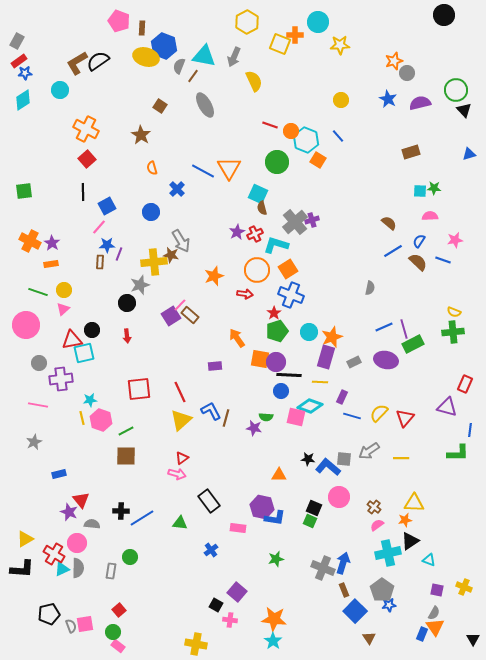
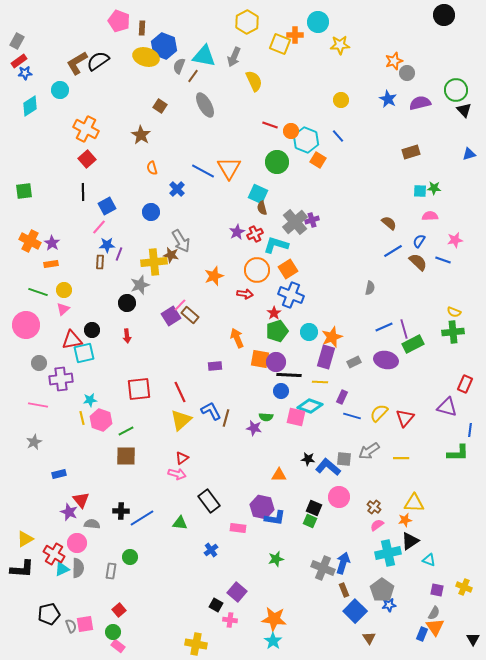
cyan diamond at (23, 100): moved 7 px right, 6 px down
orange arrow at (237, 338): rotated 12 degrees clockwise
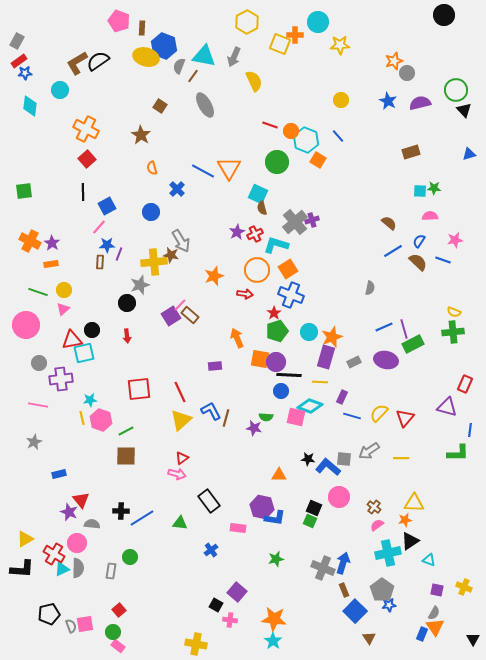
blue star at (388, 99): moved 2 px down
cyan diamond at (30, 106): rotated 50 degrees counterclockwise
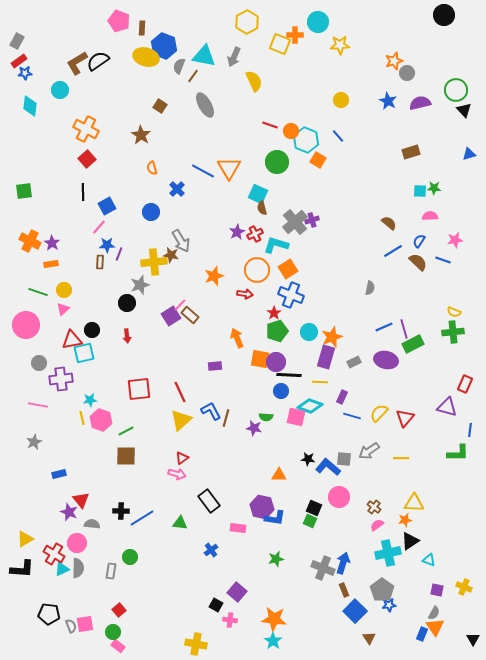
black pentagon at (49, 614): rotated 20 degrees clockwise
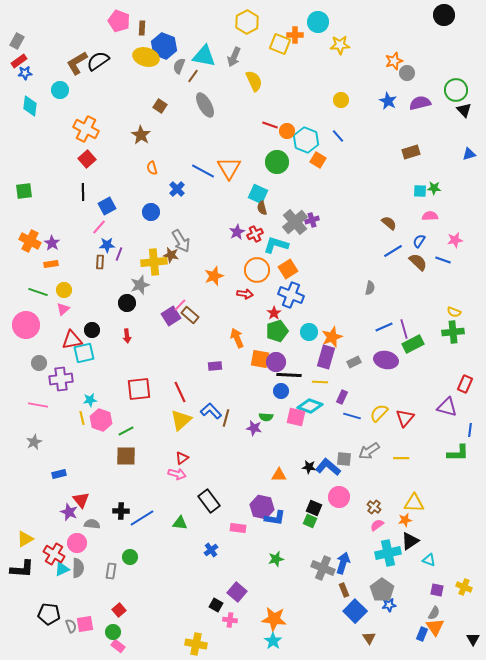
orange circle at (291, 131): moved 4 px left
blue L-shape at (211, 411): rotated 15 degrees counterclockwise
black star at (308, 459): moved 1 px right, 8 px down
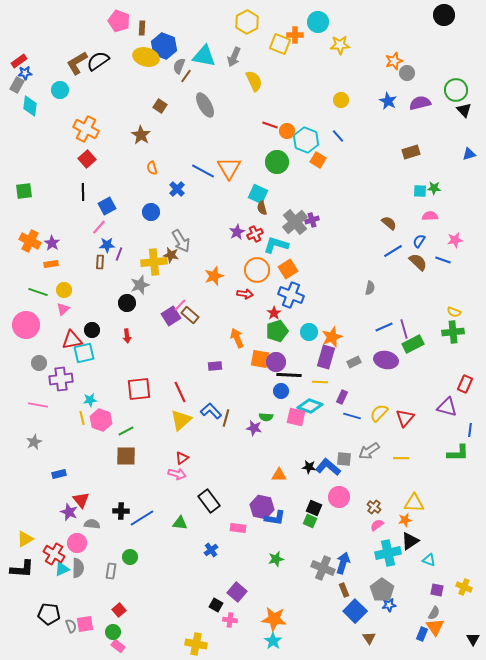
gray rectangle at (17, 41): moved 44 px down
brown line at (193, 76): moved 7 px left
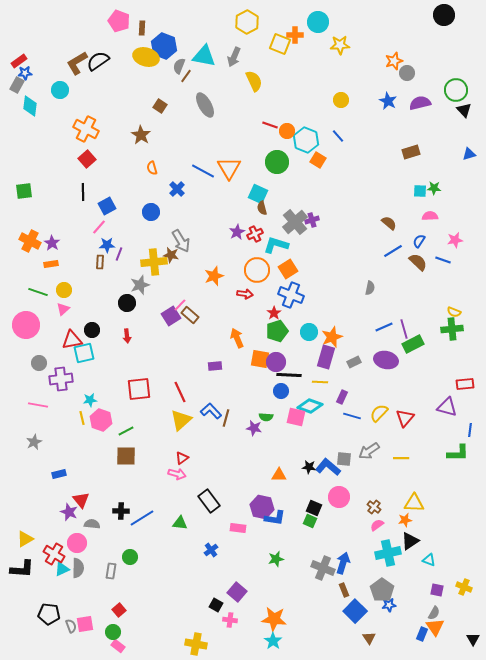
green cross at (453, 332): moved 1 px left, 3 px up
red rectangle at (465, 384): rotated 60 degrees clockwise
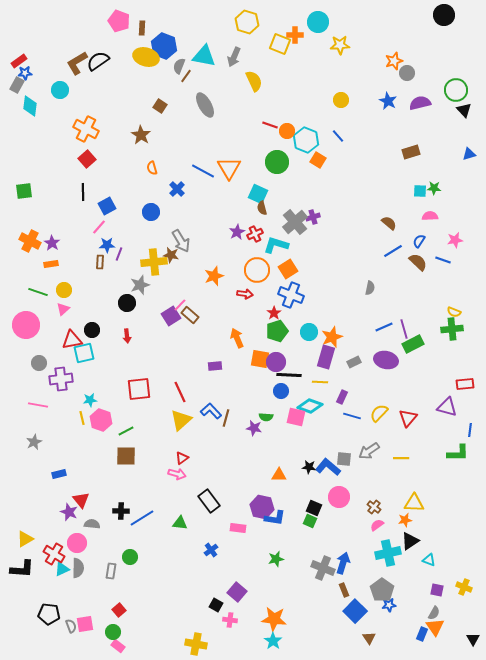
yellow hexagon at (247, 22): rotated 15 degrees counterclockwise
purple cross at (312, 220): moved 1 px right, 3 px up
red triangle at (405, 418): moved 3 px right
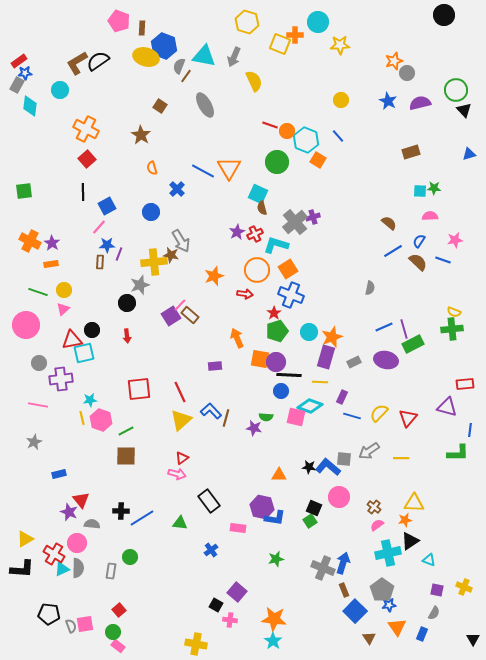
green square at (310, 521): rotated 32 degrees clockwise
orange triangle at (435, 627): moved 38 px left
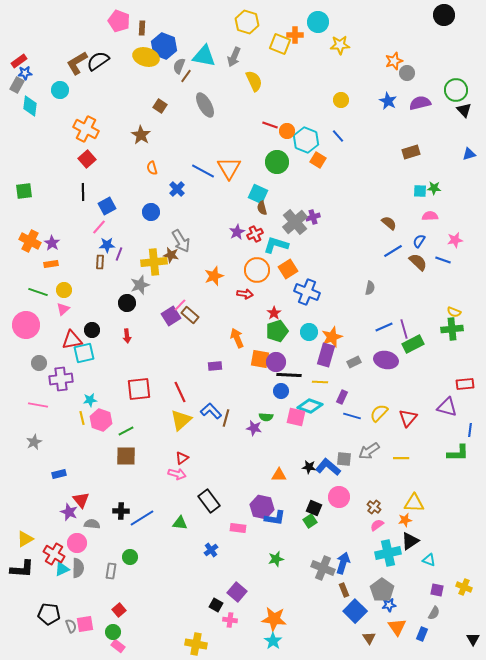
blue cross at (291, 295): moved 16 px right, 3 px up
purple rectangle at (326, 357): moved 2 px up
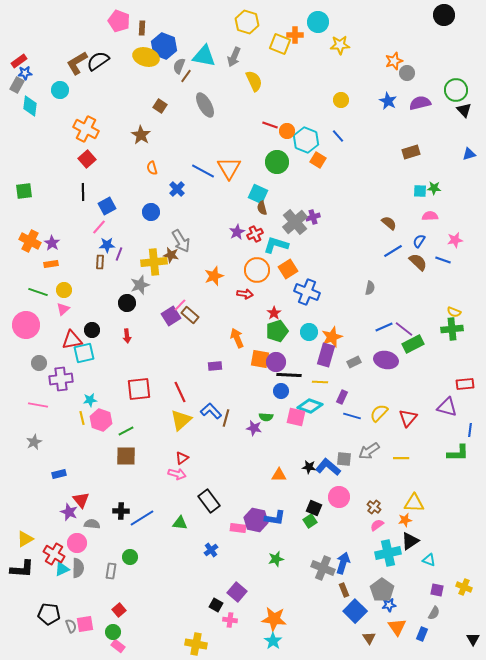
purple line at (404, 329): rotated 36 degrees counterclockwise
purple hexagon at (262, 507): moved 6 px left, 13 px down
